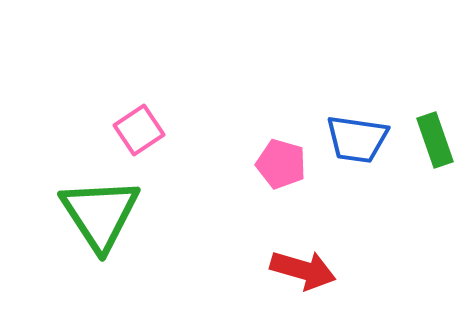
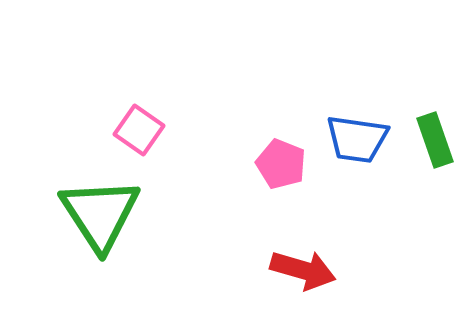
pink square: rotated 21 degrees counterclockwise
pink pentagon: rotated 6 degrees clockwise
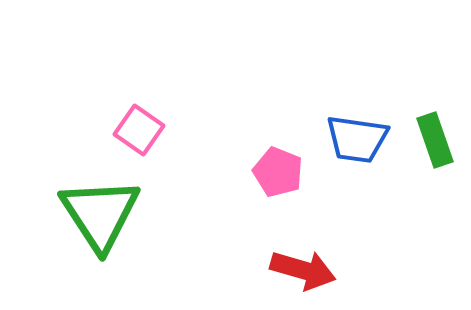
pink pentagon: moved 3 px left, 8 px down
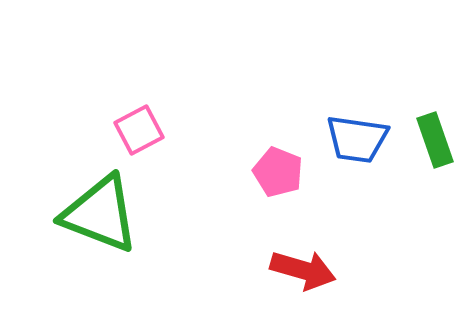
pink square: rotated 27 degrees clockwise
green triangle: rotated 36 degrees counterclockwise
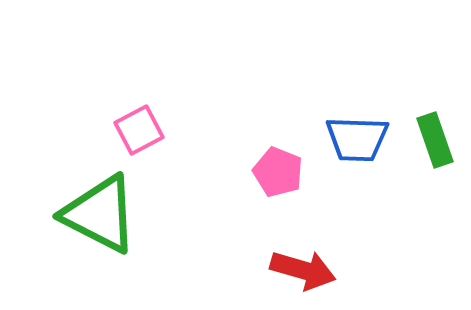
blue trapezoid: rotated 6 degrees counterclockwise
green triangle: rotated 6 degrees clockwise
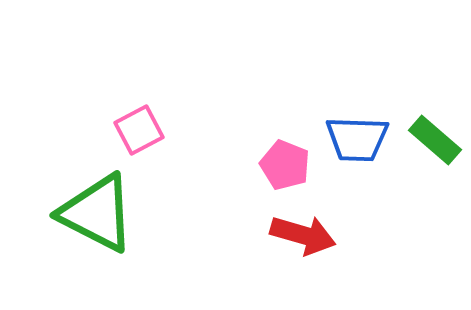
green rectangle: rotated 30 degrees counterclockwise
pink pentagon: moved 7 px right, 7 px up
green triangle: moved 3 px left, 1 px up
red arrow: moved 35 px up
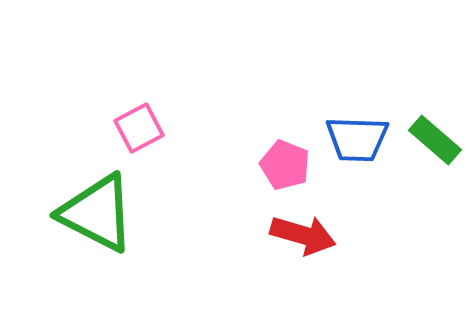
pink square: moved 2 px up
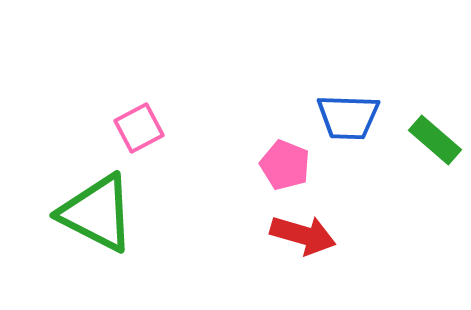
blue trapezoid: moved 9 px left, 22 px up
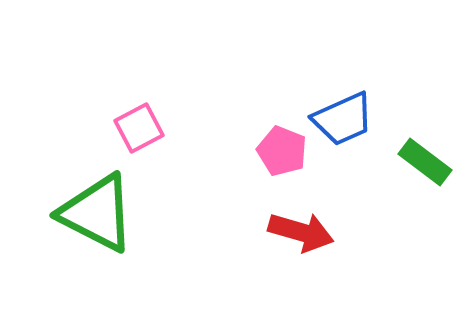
blue trapezoid: moved 5 px left, 2 px down; rotated 26 degrees counterclockwise
green rectangle: moved 10 px left, 22 px down; rotated 4 degrees counterclockwise
pink pentagon: moved 3 px left, 14 px up
red arrow: moved 2 px left, 3 px up
